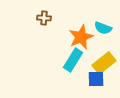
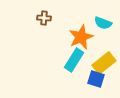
cyan semicircle: moved 5 px up
cyan rectangle: moved 1 px right
blue square: rotated 18 degrees clockwise
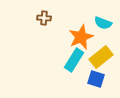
yellow rectangle: moved 3 px left, 6 px up
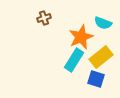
brown cross: rotated 24 degrees counterclockwise
